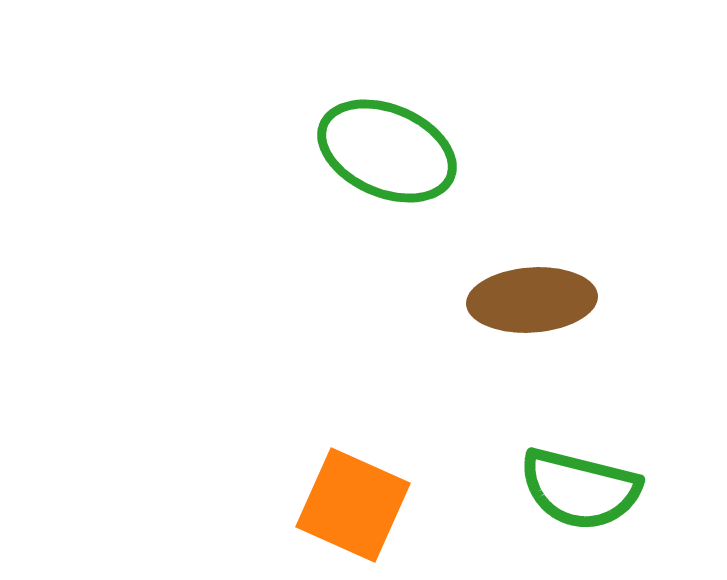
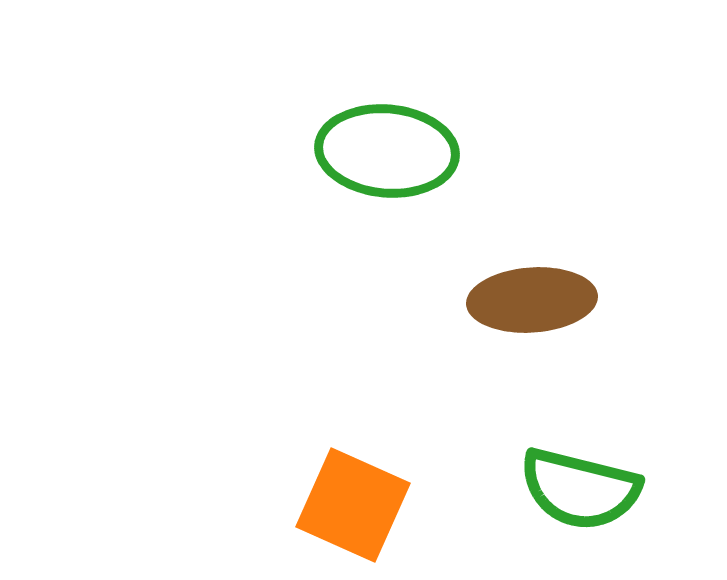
green ellipse: rotated 18 degrees counterclockwise
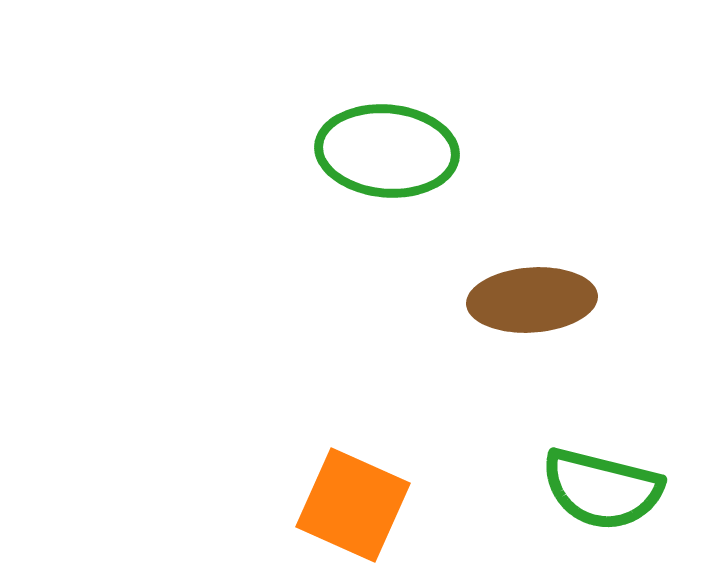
green semicircle: moved 22 px right
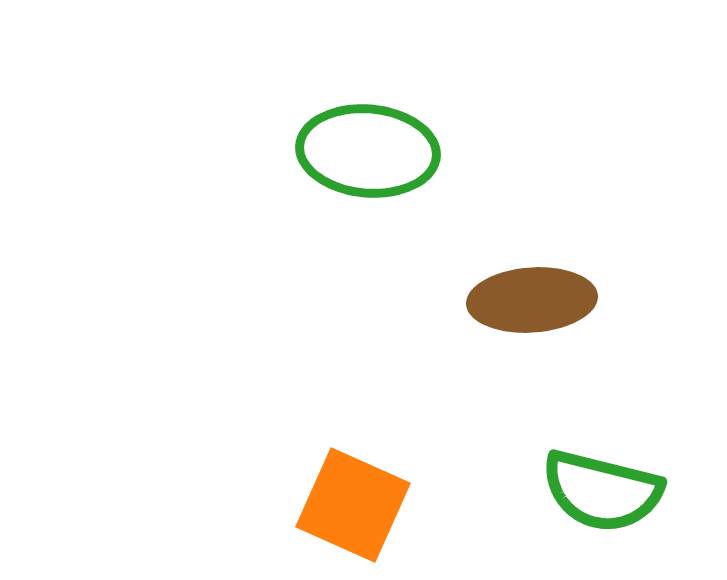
green ellipse: moved 19 px left
green semicircle: moved 2 px down
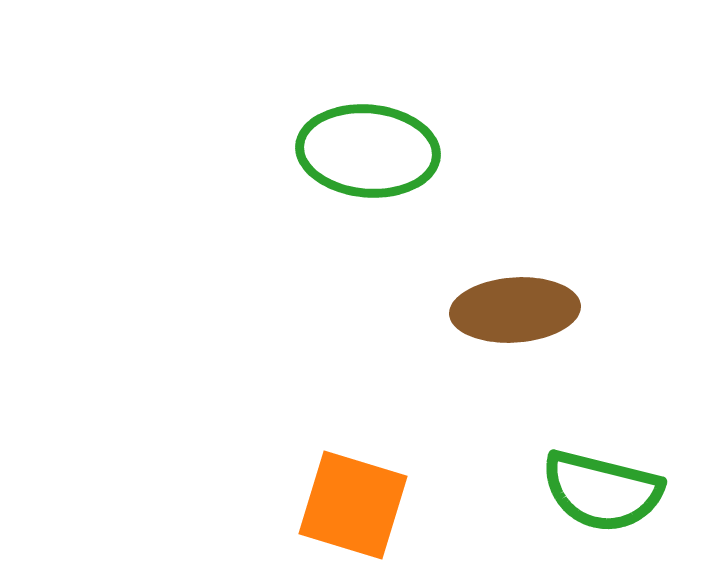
brown ellipse: moved 17 px left, 10 px down
orange square: rotated 7 degrees counterclockwise
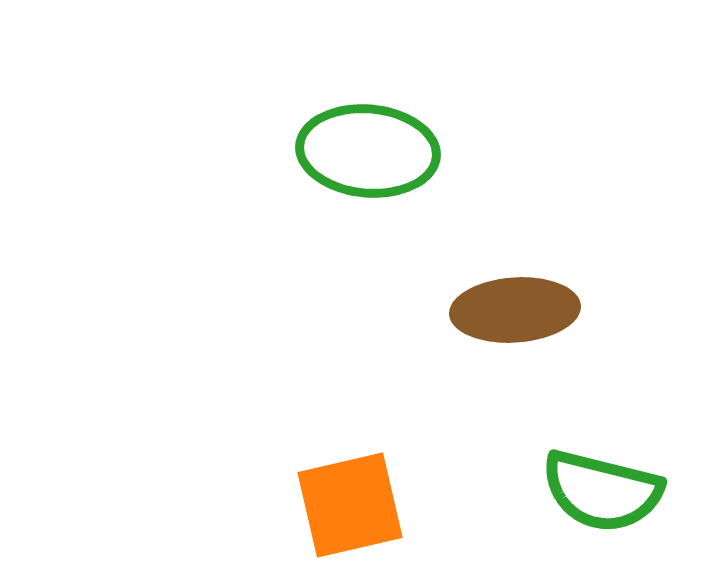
orange square: moved 3 px left; rotated 30 degrees counterclockwise
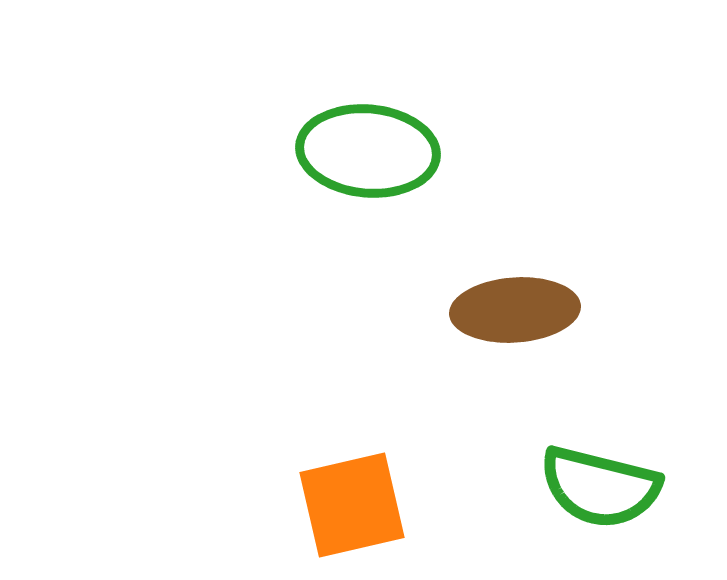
green semicircle: moved 2 px left, 4 px up
orange square: moved 2 px right
